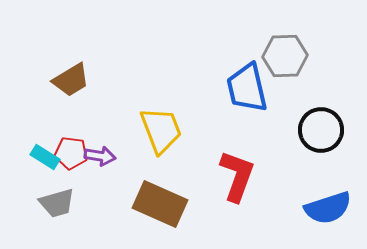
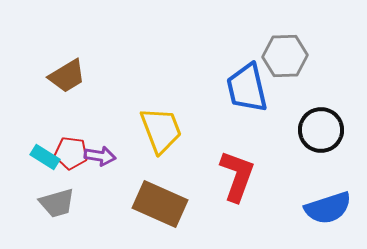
brown trapezoid: moved 4 px left, 4 px up
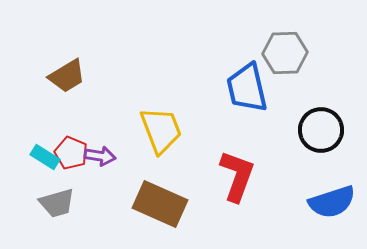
gray hexagon: moved 3 px up
red pentagon: rotated 16 degrees clockwise
blue semicircle: moved 4 px right, 6 px up
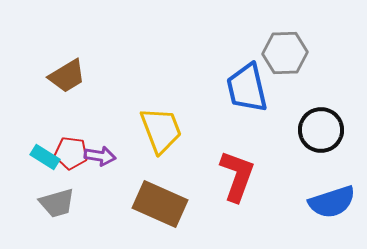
red pentagon: rotated 16 degrees counterclockwise
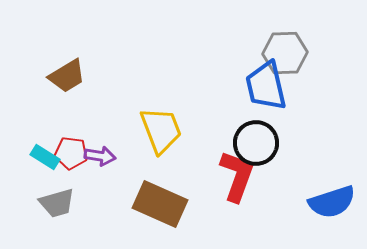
blue trapezoid: moved 19 px right, 2 px up
black circle: moved 65 px left, 13 px down
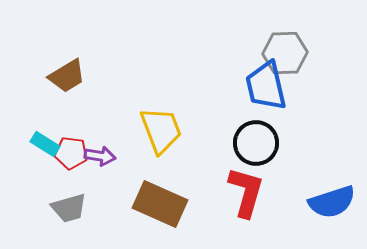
cyan rectangle: moved 13 px up
red L-shape: moved 9 px right, 16 px down; rotated 4 degrees counterclockwise
gray trapezoid: moved 12 px right, 5 px down
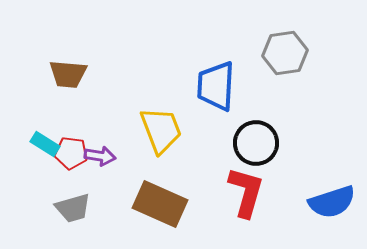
gray hexagon: rotated 6 degrees counterclockwise
brown trapezoid: moved 1 px right, 2 px up; rotated 36 degrees clockwise
blue trapezoid: moved 50 px left; rotated 16 degrees clockwise
gray trapezoid: moved 4 px right
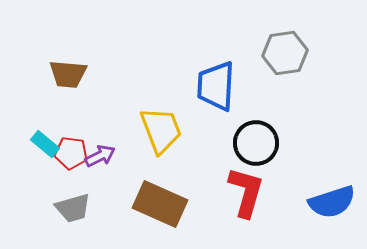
cyan rectangle: rotated 8 degrees clockwise
purple arrow: rotated 36 degrees counterclockwise
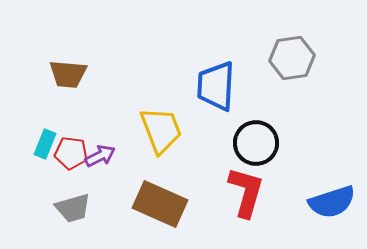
gray hexagon: moved 7 px right, 5 px down
cyan rectangle: rotated 72 degrees clockwise
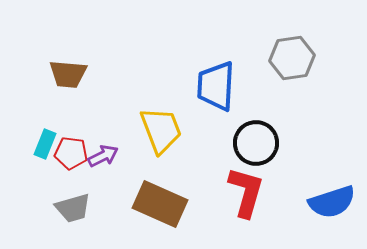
purple arrow: moved 3 px right
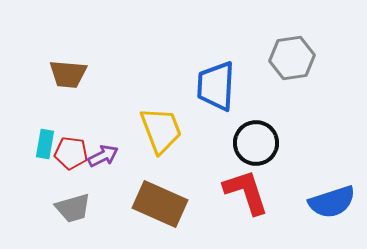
cyan rectangle: rotated 12 degrees counterclockwise
red L-shape: rotated 34 degrees counterclockwise
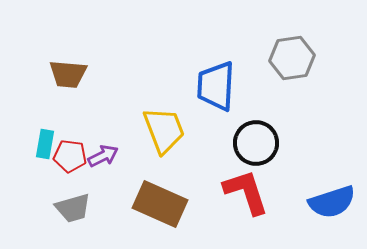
yellow trapezoid: moved 3 px right
red pentagon: moved 1 px left, 3 px down
